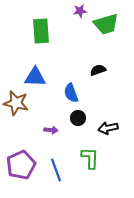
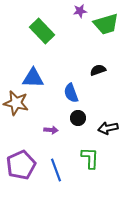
green rectangle: moved 1 px right; rotated 40 degrees counterclockwise
blue triangle: moved 2 px left, 1 px down
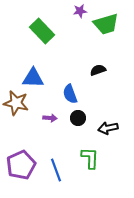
blue semicircle: moved 1 px left, 1 px down
purple arrow: moved 1 px left, 12 px up
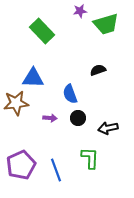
brown star: rotated 20 degrees counterclockwise
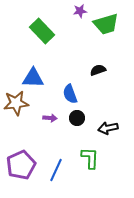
black circle: moved 1 px left
blue line: rotated 45 degrees clockwise
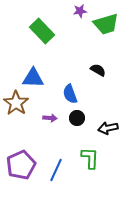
black semicircle: rotated 49 degrees clockwise
brown star: rotated 30 degrees counterclockwise
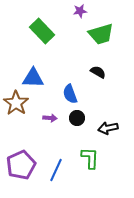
green trapezoid: moved 5 px left, 10 px down
black semicircle: moved 2 px down
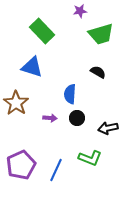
blue triangle: moved 1 px left, 11 px up; rotated 15 degrees clockwise
blue semicircle: rotated 24 degrees clockwise
green L-shape: rotated 110 degrees clockwise
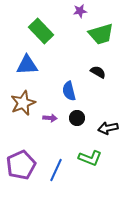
green rectangle: moved 1 px left
blue triangle: moved 5 px left, 2 px up; rotated 20 degrees counterclockwise
blue semicircle: moved 1 px left, 3 px up; rotated 18 degrees counterclockwise
brown star: moved 7 px right; rotated 15 degrees clockwise
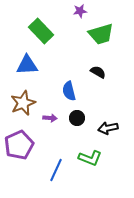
purple pentagon: moved 2 px left, 20 px up
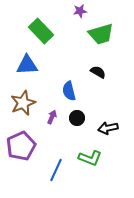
purple arrow: moved 2 px right, 1 px up; rotated 72 degrees counterclockwise
purple pentagon: moved 2 px right, 1 px down
